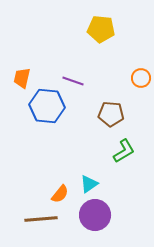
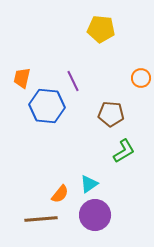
purple line: rotated 45 degrees clockwise
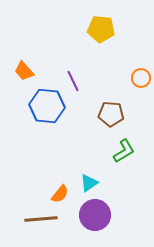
orange trapezoid: moved 2 px right, 7 px up; rotated 55 degrees counterclockwise
cyan triangle: moved 1 px up
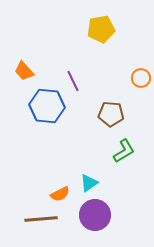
yellow pentagon: rotated 16 degrees counterclockwise
orange semicircle: rotated 24 degrees clockwise
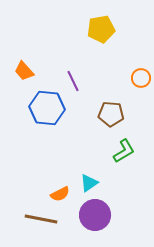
blue hexagon: moved 2 px down
brown line: rotated 16 degrees clockwise
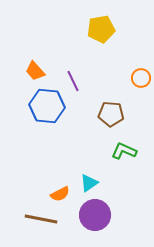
orange trapezoid: moved 11 px right
blue hexagon: moved 2 px up
green L-shape: rotated 125 degrees counterclockwise
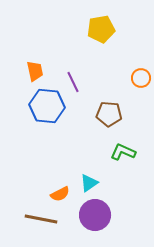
orange trapezoid: rotated 150 degrees counterclockwise
purple line: moved 1 px down
brown pentagon: moved 2 px left
green L-shape: moved 1 px left, 1 px down
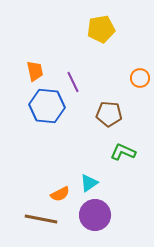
orange circle: moved 1 px left
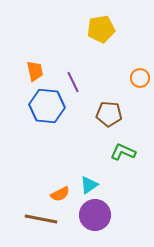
cyan triangle: moved 2 px down
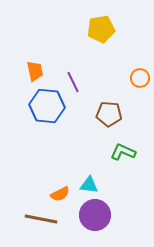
cyan triangle: rotated 42 degrees clockwise
